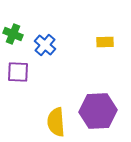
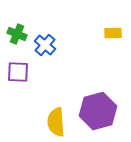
green cross: moved 4 px right
yellow rectangle: moved 8 px right, 9 px up
purple hexagon: rotated 12 degrees counterclockwise
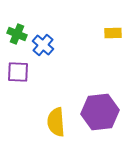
blue cross: moved 2 px left
purple hexagon: moved 2 px right, 1 px down; rotated 9 degrees clockwise
